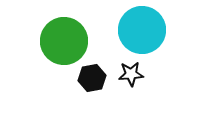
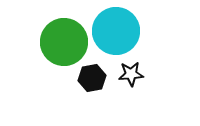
cyan circle: moved 26 px left, 1 px down
green circle: moved 1 px down
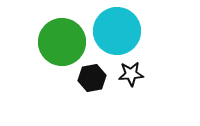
cyan circle: moved 1 px right
green circle: moved 2 px left
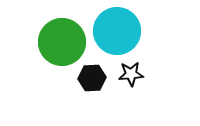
black hexagon: rotated 8 degrees clockwise
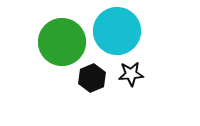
black hexagon: rotated 20 degrees counterclockwise
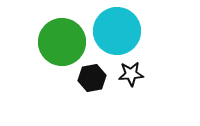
black hexagon: rotated 12 degrees clockwise
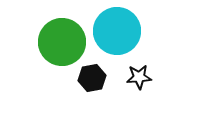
black star: moved 8 px right, 3 px down
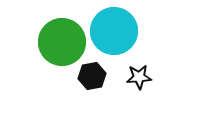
cyan circle: moved 3 px left
black hexagon: moved 2 px up
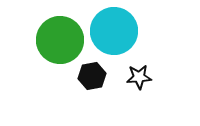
green circle: moved 2 px left, 2 px up
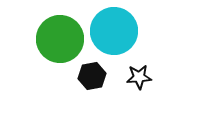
green circle: moved 1 px up
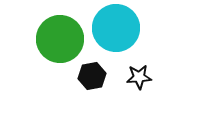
cyan circle: moved 2 px right, 3 px up
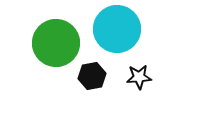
cyan circle: moved 1 px right, 1 px down
green circle: moved 4 px left, 4 px down
